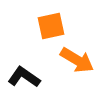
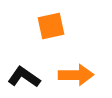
orange arrow: moved 1 px left, 15 px down; rotated 32 degrees counterclockwise
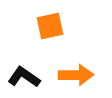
orange square: moved 1 px left
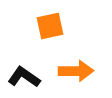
orange arrow: moved 4 px up
